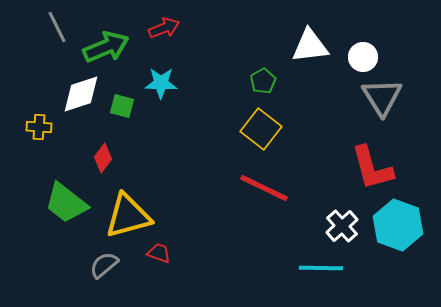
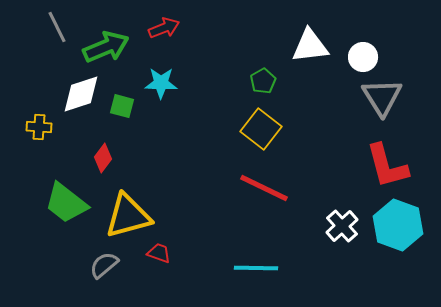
red L-shape: moved 15 px right, 2 px up
cyan line: moved 65 px left
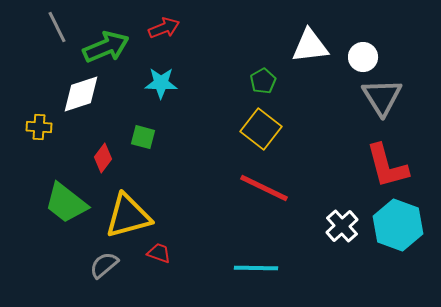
green square: moved 21 px right, 31 px down
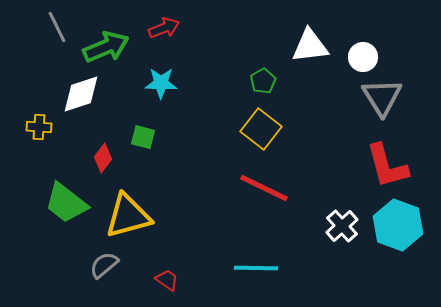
red trapezoid: moved 8 px right, 27 px down; rotated 15 degrees clockwise
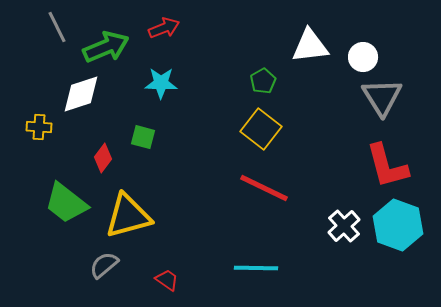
white cross: moved 2 px right
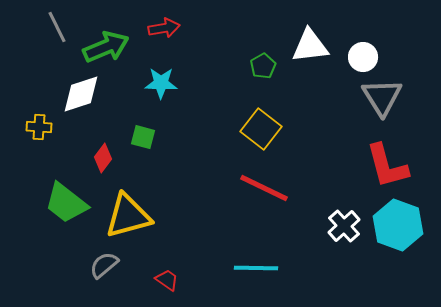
red arrow: rotated 12 degrees clockwise
green pentagon: moved 15 px up
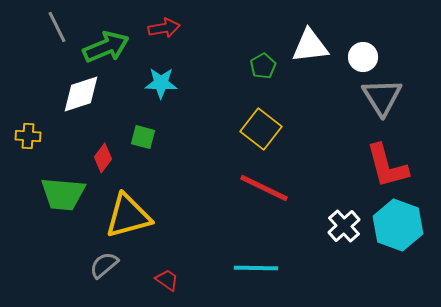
yellow cross: moved 11 px left, 9 px down
green trapezoid: moved 3 px left, 9 px up; rotated 33 degrees counterclockwise
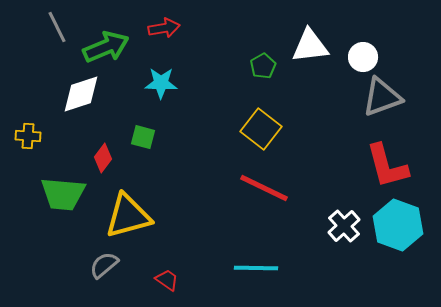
gray triangle: rotated 42 degrees clockwise
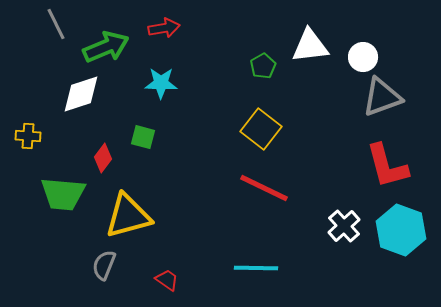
gray line: moved 1 px left, 3 px up
cyan hexagon: moved 3 px right, 5 px down
gray semicircle: rotated 28 degrees counterclockwise
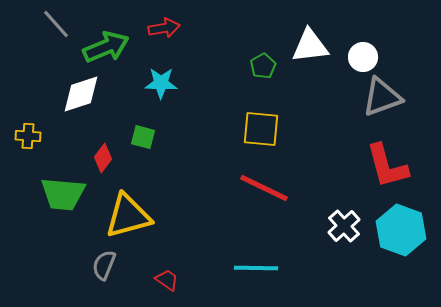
gray line: rotated 16 degrees counterclockwise
yellow square: rotated 33 degrees counterclockwise
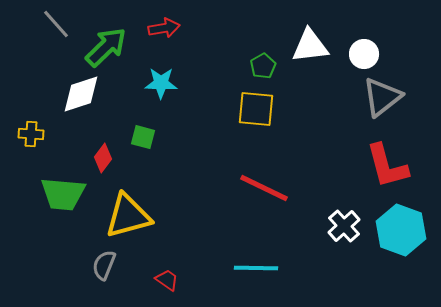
green arrow: rotated 21 degrees counterclockwise
white circle: moved 1 px right, 3 px up
gray triangle: rotated 18 degrees counterclockwise
yellow square: moved 5 px left, 20 px up
yellow cross: moved 3 px right, 2 px up
